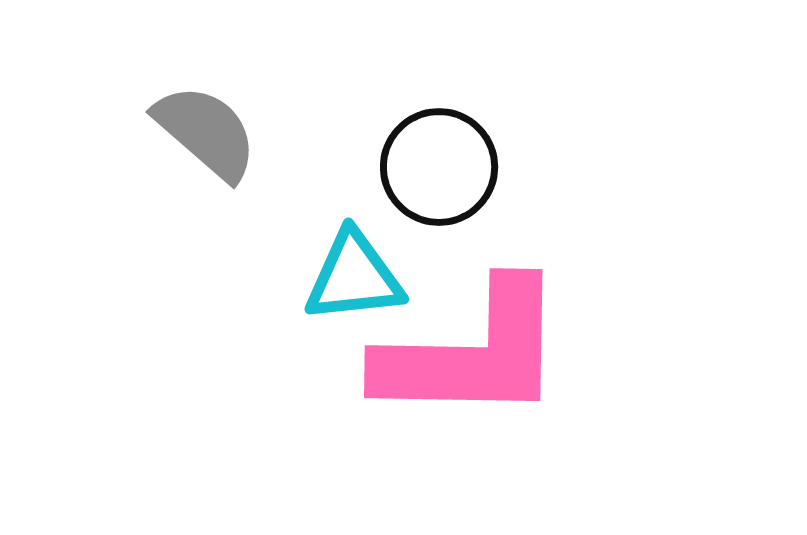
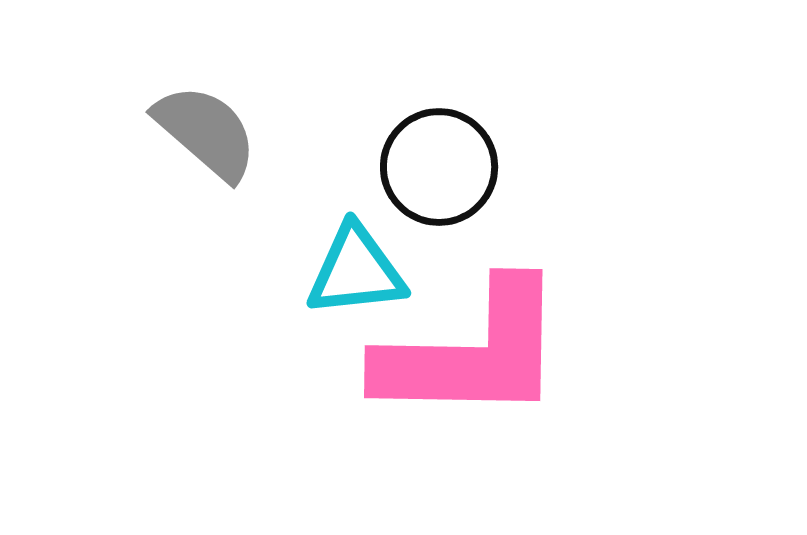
cyan triangle: moved 2 px right, 6 px up
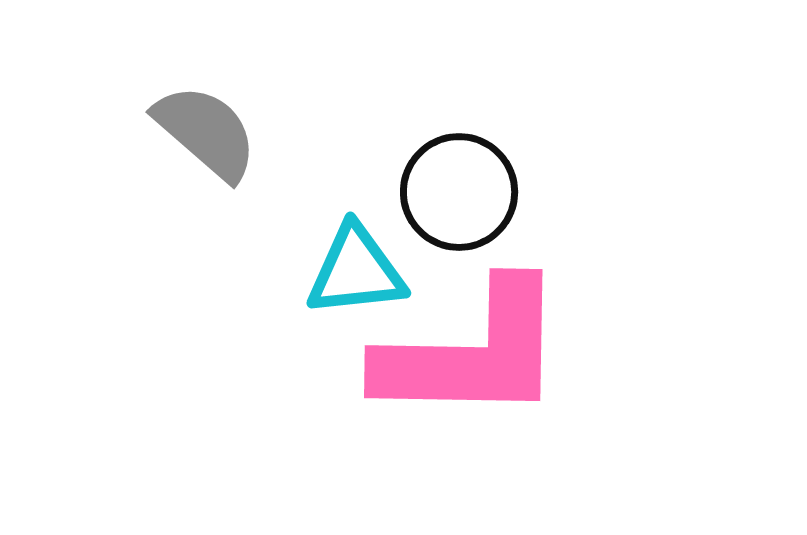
black circle: moved 20 px right, 25 px down
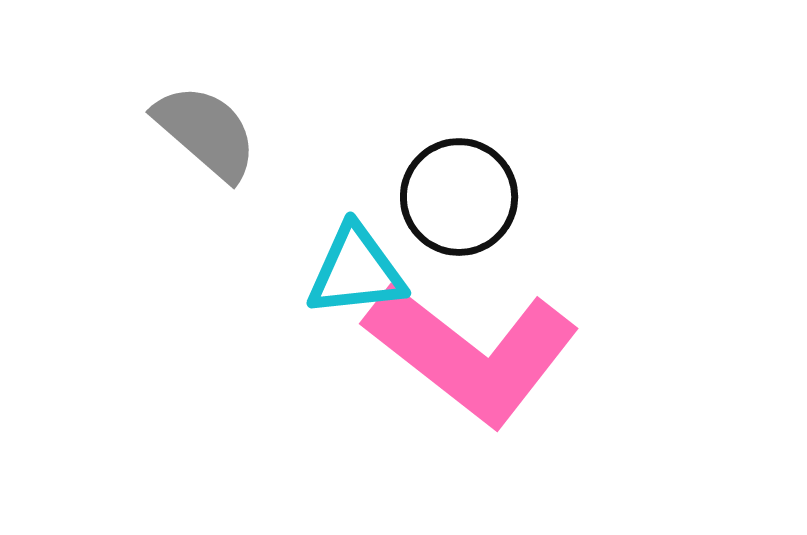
black circle: moved 5 px down
pink L-shape: rotated 37 degrees clockwise
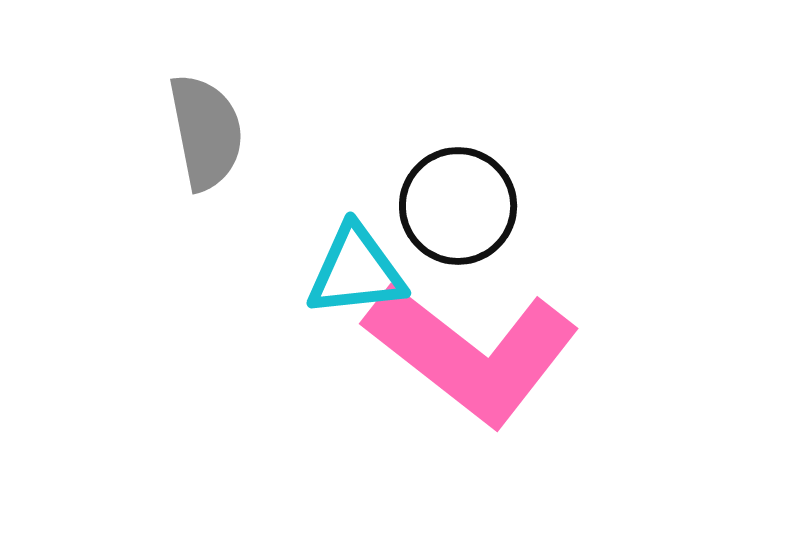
gray semicircle: rotated 38 degrees clockwise
black circle: moved 1 px left, 9 px down
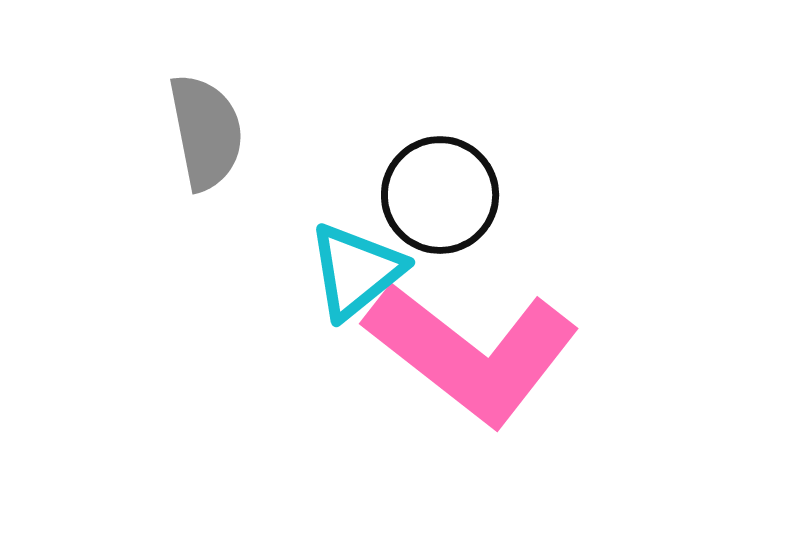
black circle: moved 18 px left, 11 px up
cyan triangle: rotated 33 degrees counterclockwise
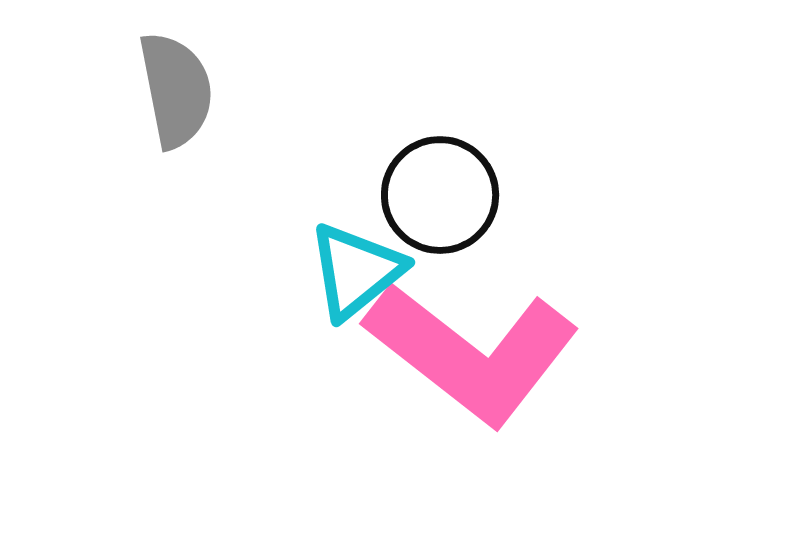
gray semicircle: moved 30 px left, 42 px up
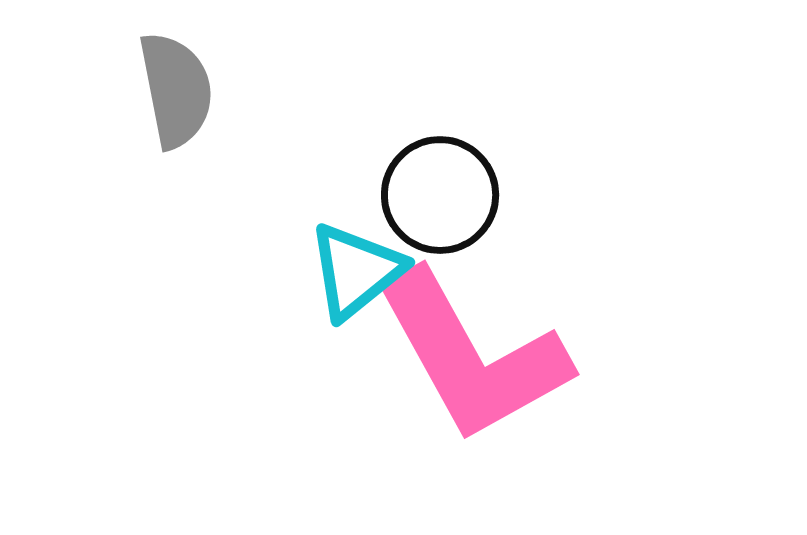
pink L-shape: moved 3 px down; rotated 23 degrees clockwise
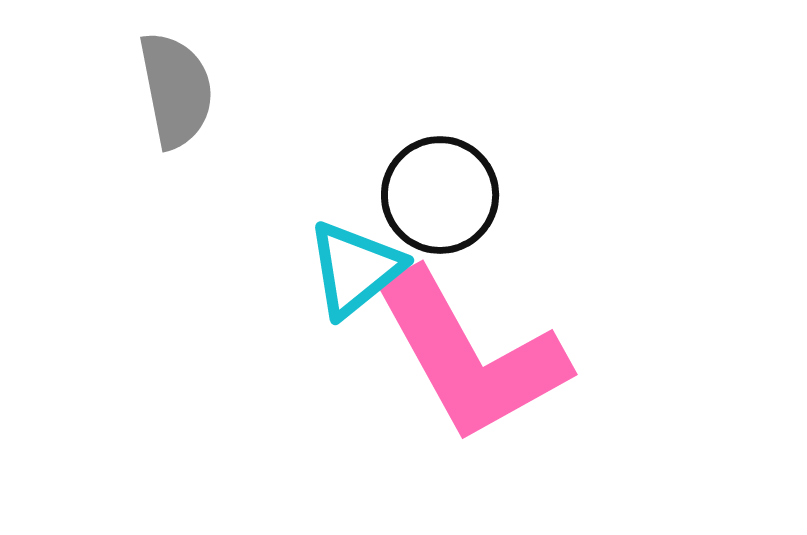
cyan triangle: moved 1 px left, 2 px up
pink L-shape: moved 2 px left
